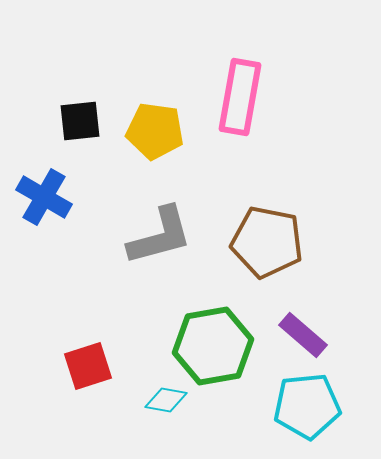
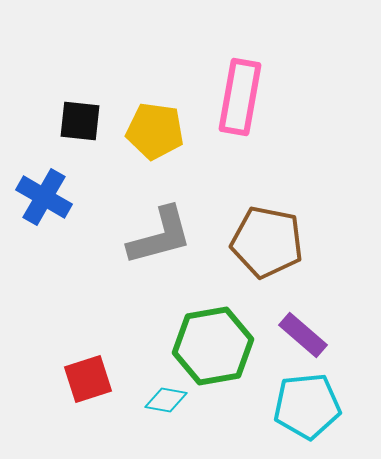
black square: rotated 12 degrees clockwise
red square: moved 13 px down
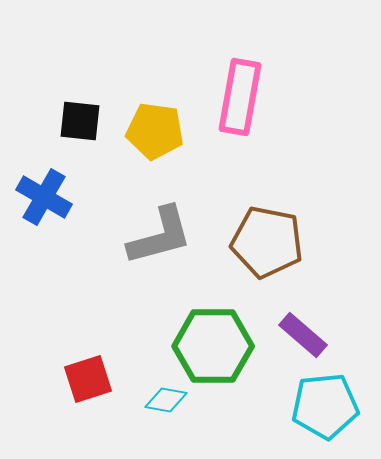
green hexagon: rotated 10 degrees clockwise
cyan pentagon: moved 18 px right
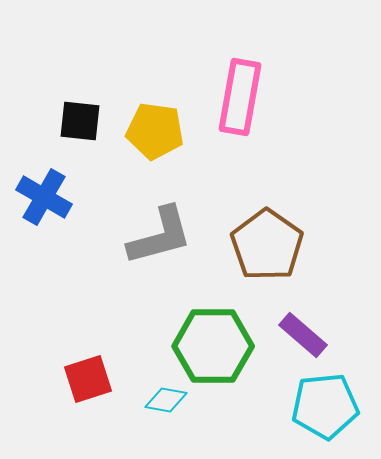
brown pentagon: moved 3 px down; rotated 24 degrees clockwise
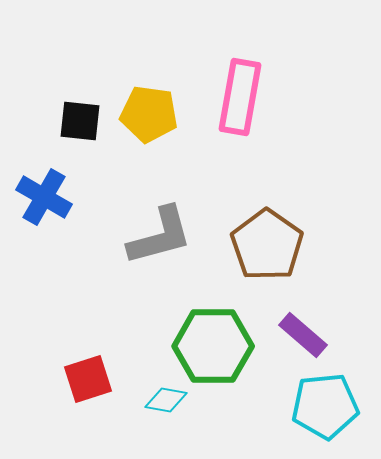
yellow pentagon: moved 6 px left, 17 px up
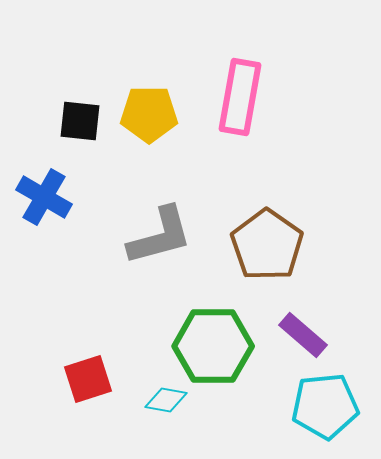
yellow pentagon: rotated 8 degrees counterclockwise
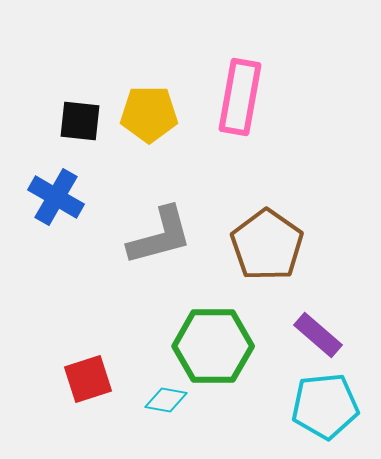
blue cross: moved 12 px right
purple rectangle: moved 15 px right
